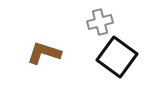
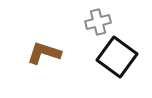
gray cross: moved 2 px left
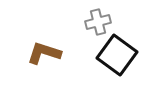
black square: moved 2 px up
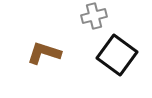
gray cross: moved 4 px left, 6 px up
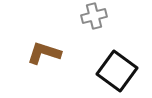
black square: moved 16 px down
